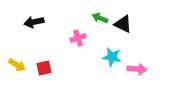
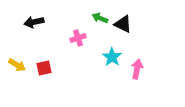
cyan star: rotated 24 degrees clockwise
pink arrow: rotated 84 degrees counterclockwise
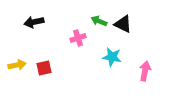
green arrow: moved 1 px left, 3 px down
cyan star: rotated 24 degrees counterclockwise
yellow arrow: rotated 42 degrees counterclockwise
pink arrow: moved 8 px right, 2 px down
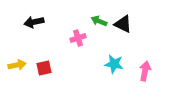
cyan star: moved 2 px right, 7 px down
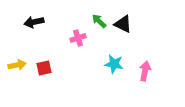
green arrow: rotated 21 degrees clockwise
